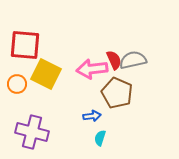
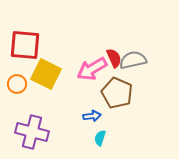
red semicircle: moved 2 px up
pink arrow: rotated 24 degrees counterclockwise
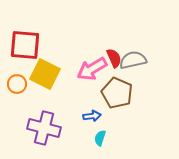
yellow square: moved 1 px left
purple cross: moved 12 px right, 4 px up
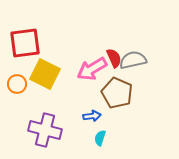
red square: moved 2 px up; rotated 12 degrees counterclockwise
purple cross: moved 1 px right, 2 px down
